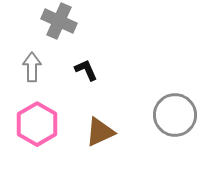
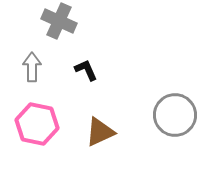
pink hexagon: rotated 18 degrees counterclockwise
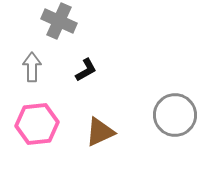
black L-shape: rotated 85 degrees clockwise
pink hexagon: rotated 18 degrees counterclockwise
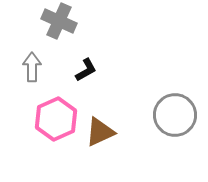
pink hexagon: moved 19 px right, 5 px up; rotated 18 degrees counterclockwise
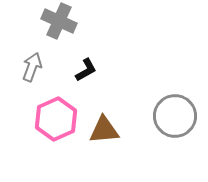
gray arrow: rotated 20 degrees clockwise
gray circle: moved 1 px down
brown triangle: moved 4 px right, 2 px up; rotated 20 degrees clockwise
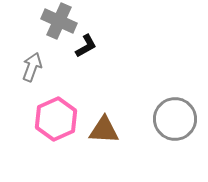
black L-shape: moved 24 px up
gray circle: moved 3 px down
brown triangle: rotated 8 degrees clockwise
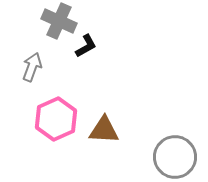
gray circle: moved 38 px down
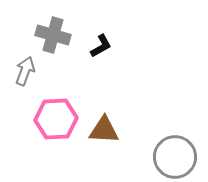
gray cross: moved 6 px left, 14 px down; rotated 8 degrees counterclockwise
black L-shape: moved 15 px right
gray arrow: moved 7 px left, 4 px down
pink hexagon: rotated 21 degrees clockwise
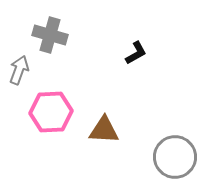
gray cross: moved 3 px left
black L-shape: moved 35 px right, 7 px down
gray arrow: moved 6 px left, 1 px up
pink hexagon: moved 5 px left, 7 px up
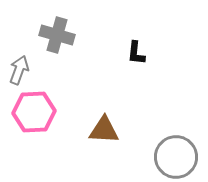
gray cross: moved 7 px right
black L-shape: rotated 125 degrees clockwise
pink hexagon: moved 17 px left
gray circle: moved 1 px right
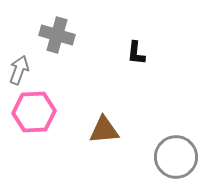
brown triangle: rotated 8 degrees counterclockwise
